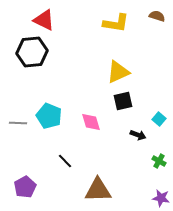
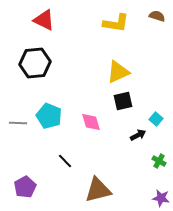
black hexagon: moved 3 px right, 11 px down
cyan square: moved 3 px left
black arrow: rotated 49 degrees counterclockwise
brown triangle: rotated 12 degrees counterclockwise
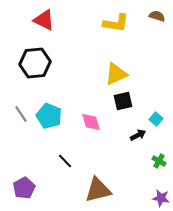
yellow triangle: moved 2 px left, 2 px down
gray line: moved 3 px right, 9 px up; rotated 54 degrees clockwise
purple pentagon: moved 1 px left, 1 px down
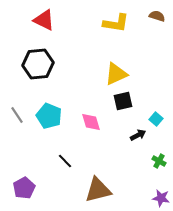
black hexagon: moved 3 px right, 1 px down
gray line: moved 4 px left, 1 px down
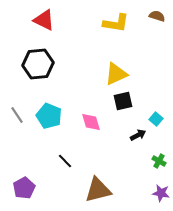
purple star: moved 5 px up
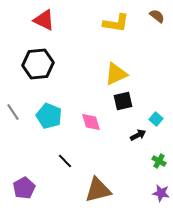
brown semicircle: rotated 21 degrees clockwise
gray line: moved 4 px left, 3 px up
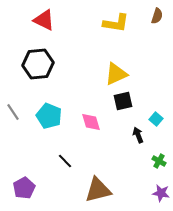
brown semicircle: rotated 70 degrees clockwise
black arrow: rotated 84 degrees counterclockwise
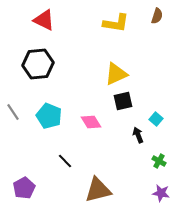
pink diamond: rotated 15 degrees counterclockwise
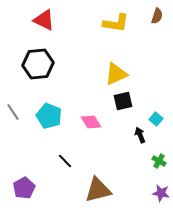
black arrow: moved 2 px right
